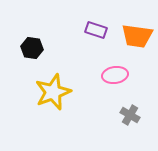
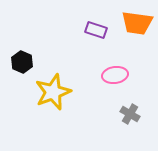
orange trapezoid: moved 13 px up
black hexagon: moved 10 px left, 14 px down; rotated 15 degrees clockwise
gray cross: moved 1 px up
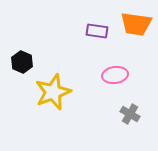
orange trapezoid: moved 1 px left, 1 px down
purple rectangle: moved 1 px right, 1 px down; rotated 10 degrees counterclockwise
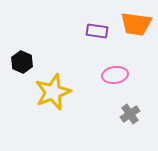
gray cross: rotated 24 degrees clockwise
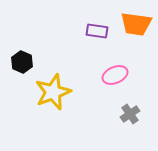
pink ellipse: rotated 15 degrees counterclockwise
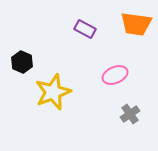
purple rectangle: moved 12 px left, 2 px up; rotated 20 degrees clockwise
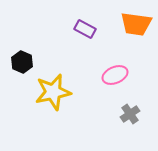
yellow star: rotated 9 degrees clockwise
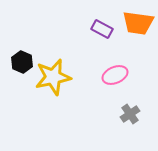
orange trapezoid: moved 2 px right, 1 px up
purple rectangle: moved 17 px right
yellow star: moved 15 px up
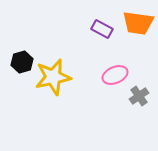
black hexagon: rotated 20 degrees clockwise
gray cross: moved 9 px right, 18 px up
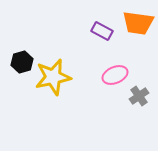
purple rectangle: moved 2 px down
